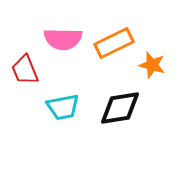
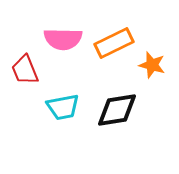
black diamond: moved 3 px left, 2 px down
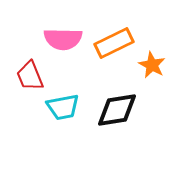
orange star: rotated 12 degrees clockwise
red trapezoid: moved 5 px right, 6 px down
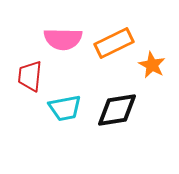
red trapezoid: rotated 28 degrees clockwise
cyan trapezoid: moved 2 px right, 1 px down
